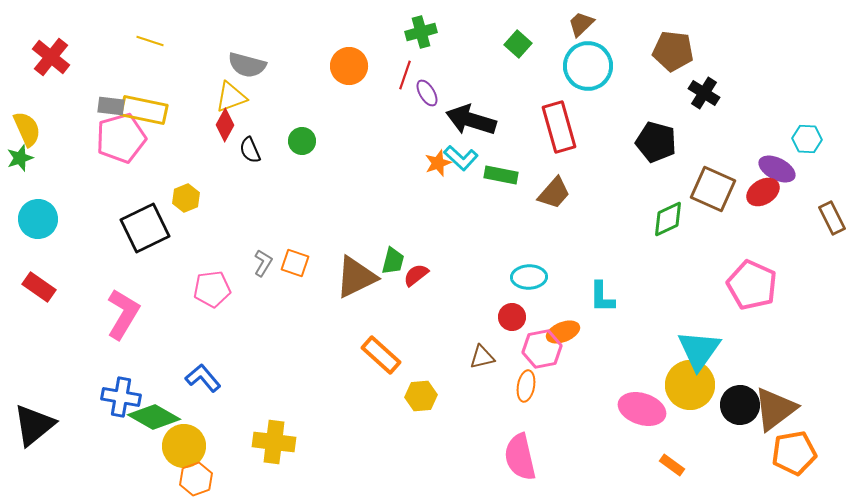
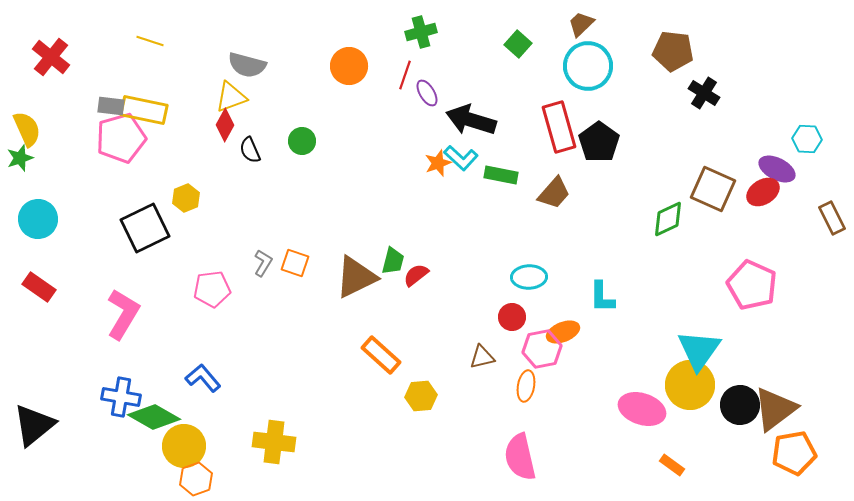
black pentagon at (656, 142): moved 57 px left; rotated 21 degrees clockwise
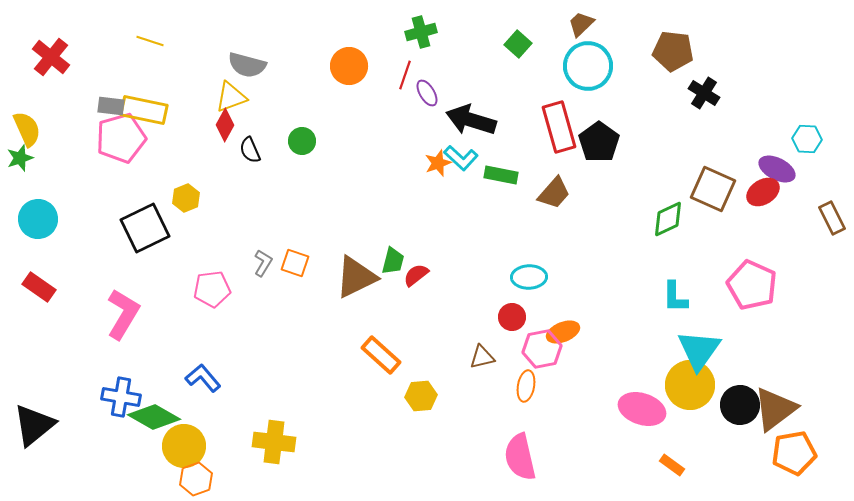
cyan L-shape at (602, 297): moved 73 px right
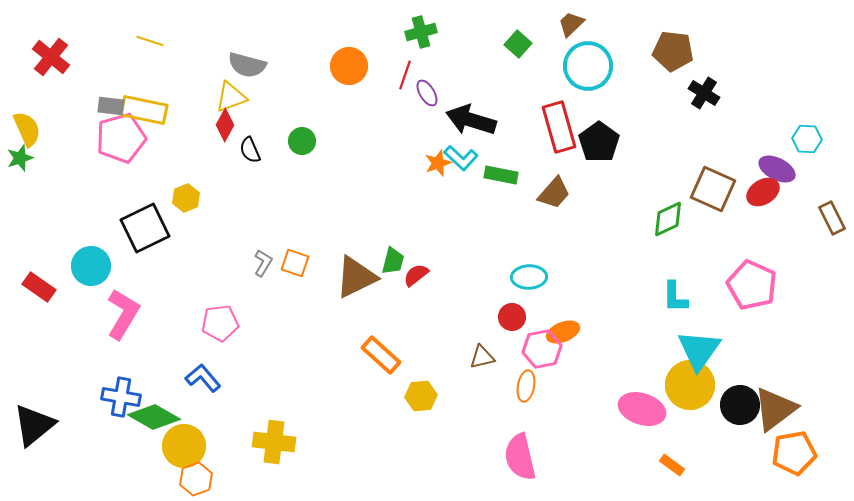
brown trapezoid at (581, 24): moved 10 px left
cyan circle at (38, 219): moved 53 px right, 47 px down
pink pentagon at (212, 289): moved 8 px right, 34 px down
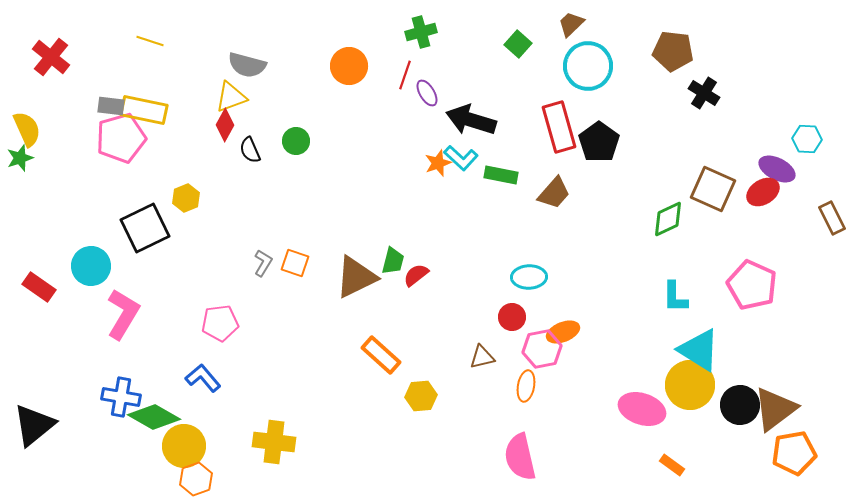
green circle at (302, 141): moved 6 px left
cyan triangle at (699, 350): rotated 33 degrees counterclockwise
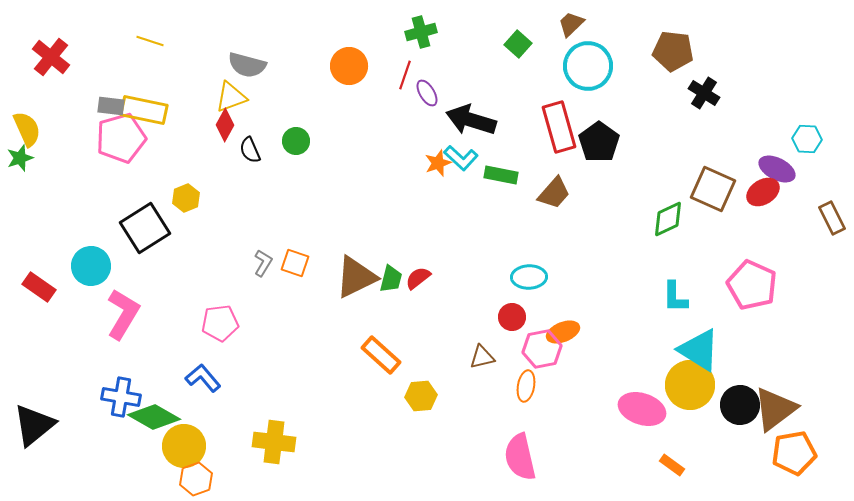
black square at (145, 228): rotated 6 degrees counterclockwise
green trapezoid at (393, 261): moved 2 px left, 18 px down
red semicircle at (416, 275): moved 2 px right, 3 px down
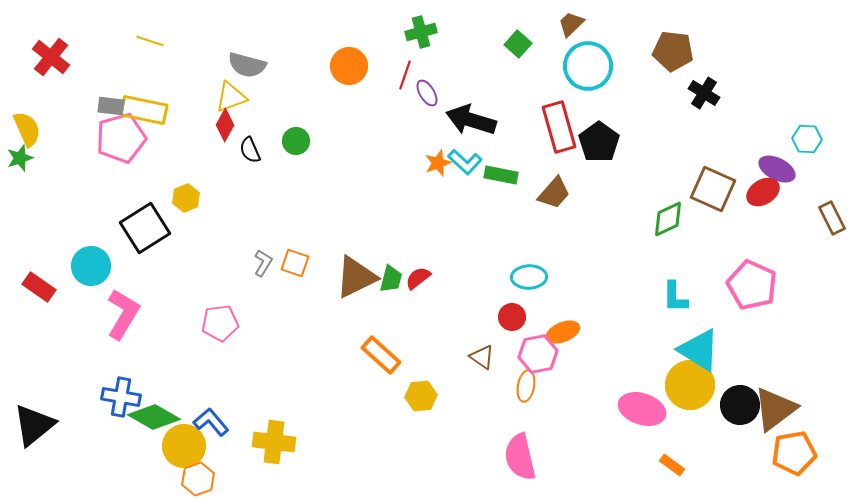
cyan L-shape at (461, 158): moved 4 px right, 4 px down
pink hexagon at (542, 349): moved 4 px left, 5 px down
brown triangle at (482, 357): rotated 48 degrees clockwise
blue L-shape at (203, 378): moved 8 px right, 44 px down
orange hexagon at (196, 479): moved 2 px right
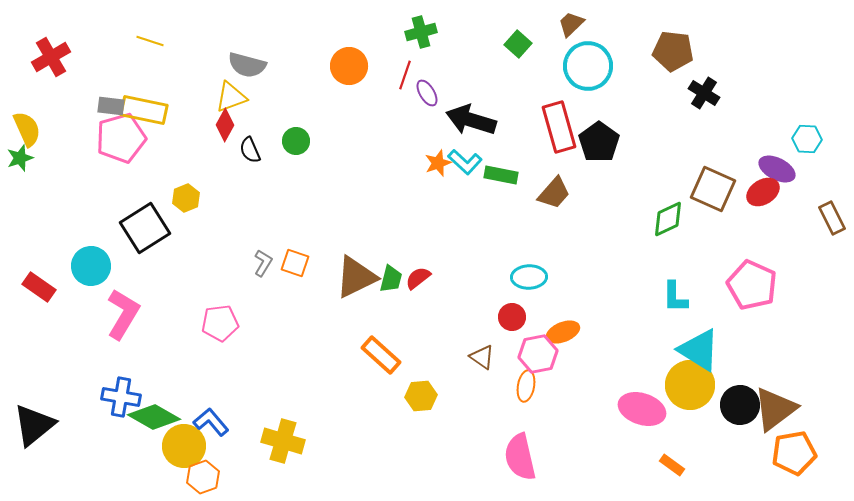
red cross at (51, 57): rotated 21 degrees clockwise
yellow cross at (274, 442): moved 9 px right, 1 px up; rotated 9 degrees clockwise
orange hexagon at (198, 479): moved 5 px right, 2 px up
